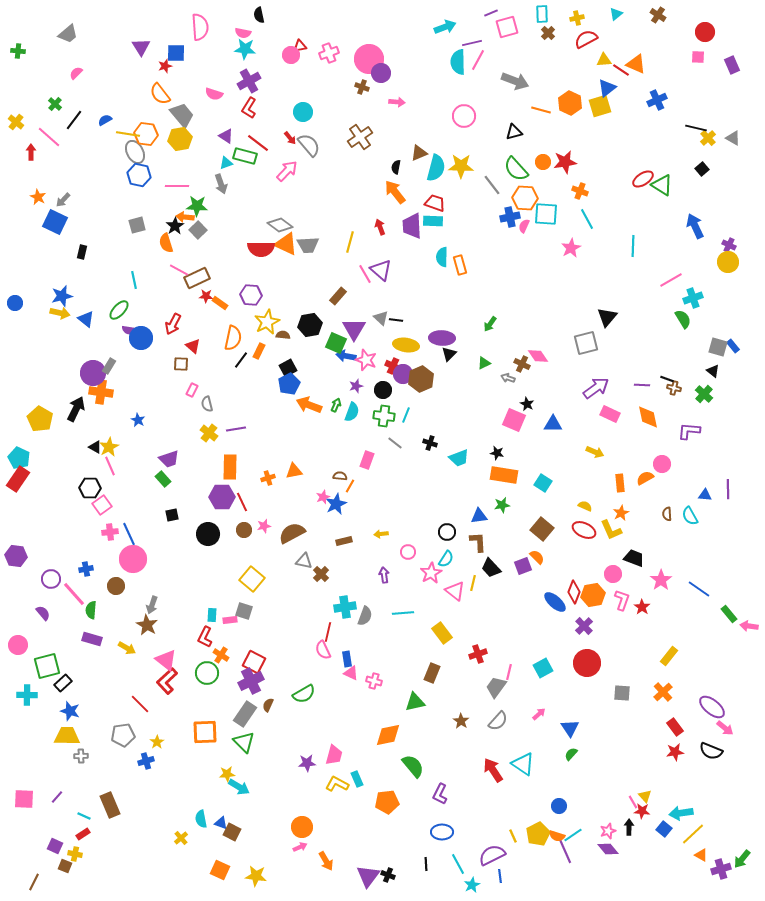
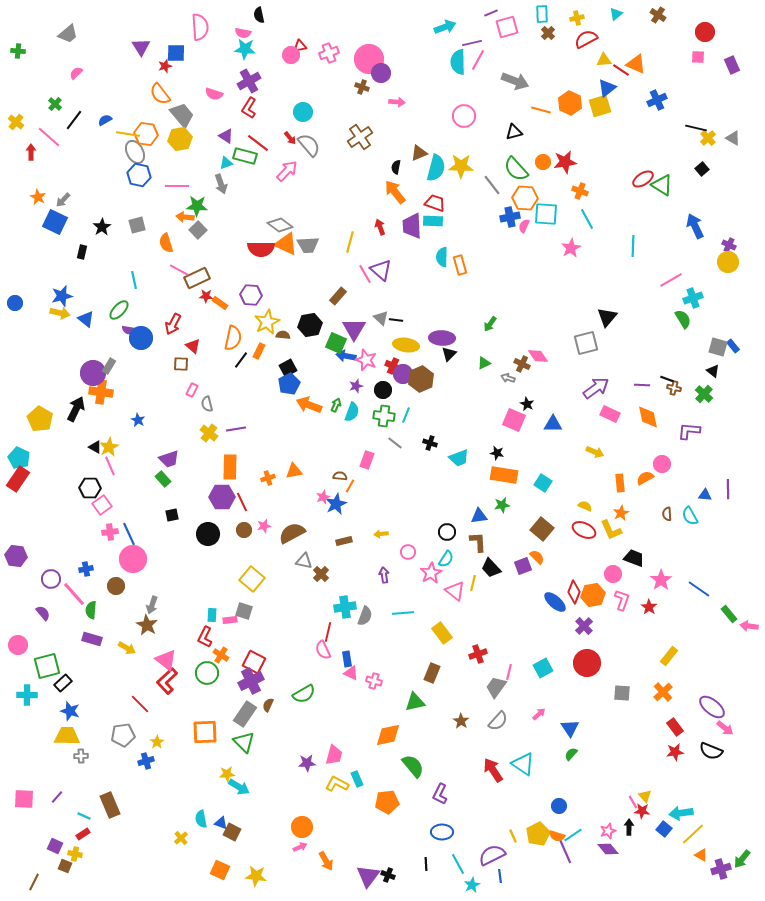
black star at (175, 226): moved 73 px left, 1 px down
red star at (642, 607): moved 7 px right
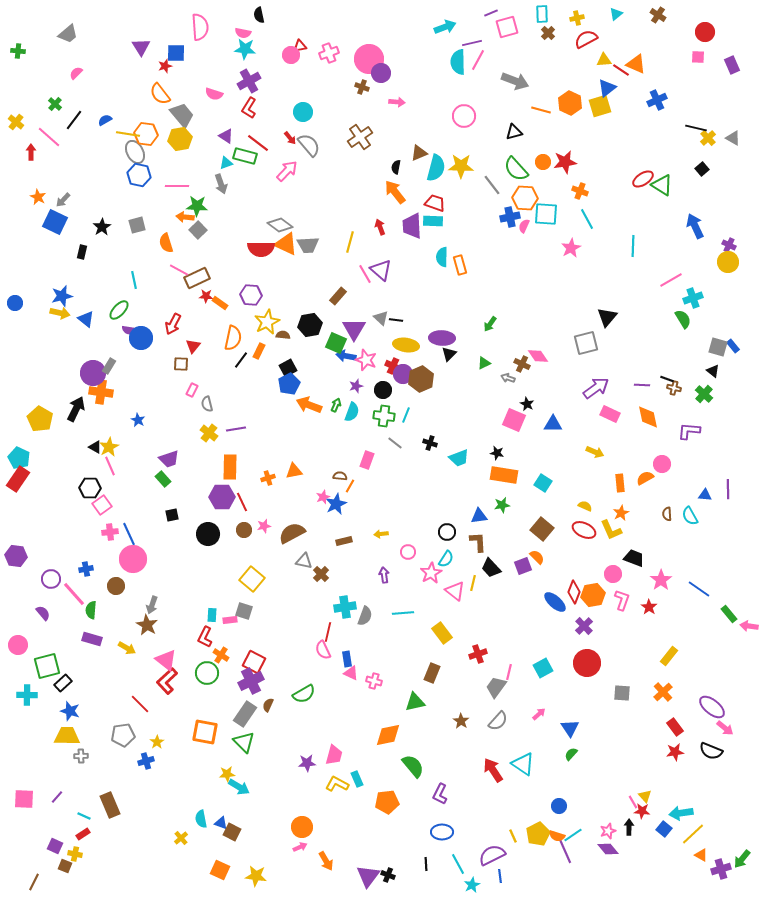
red triangle at (193, 346): rotated 28 degrees clockwise
orange square at (205, 732): rotated 12 degrees clockwise
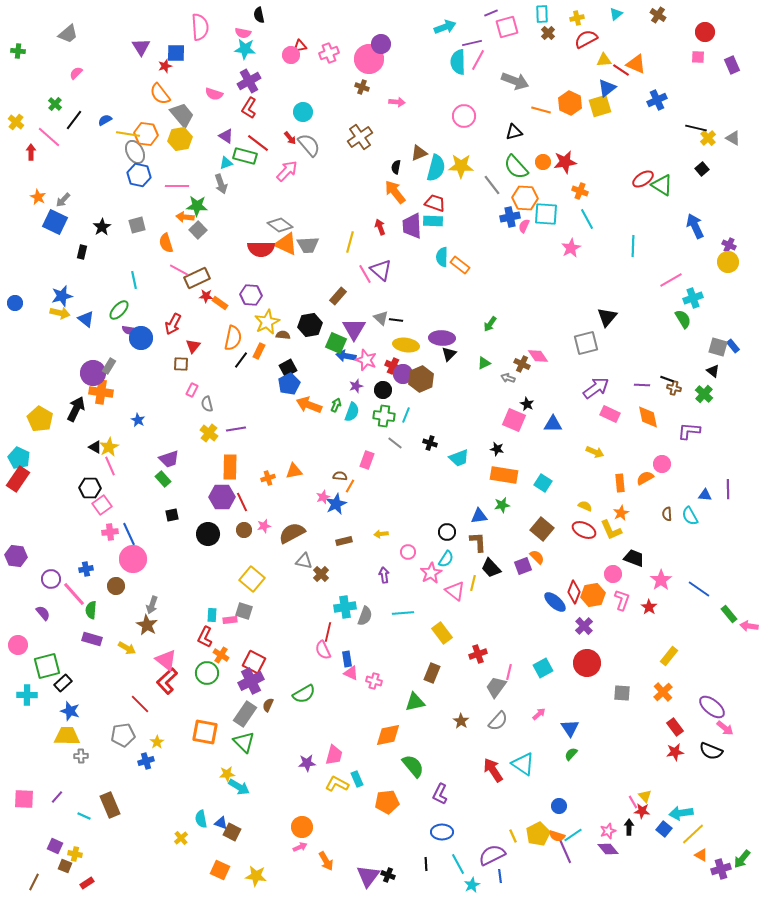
purple circle at (381, 73): moved 29 px up
green semicircle at (516, 169): moved 2 px up
orange rectangle at (460, 265): rotated 36 degrees counterclockwise
black star at (497, 453): moved 4 px up
red rectangle at (83, 834): moved 4 px right, 49 px down
